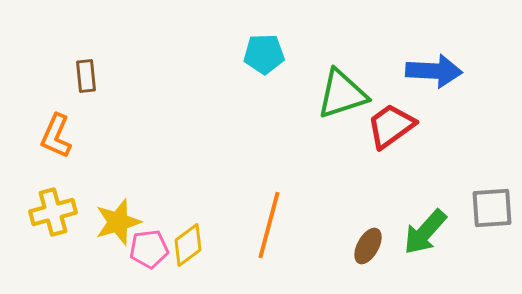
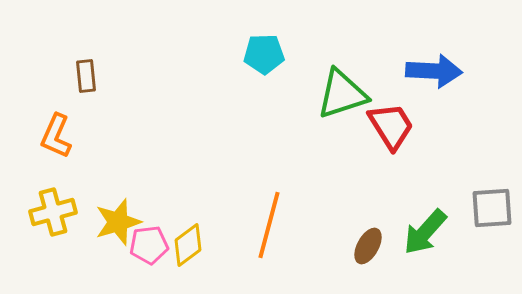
red trapezoid: rotated 94 degrees clockwise
pink pentagon: moved 4 px up
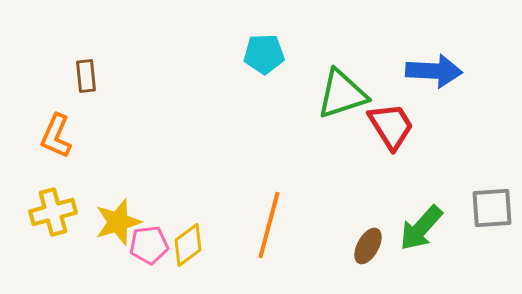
green arrow: moved 4 px left, 4 px up
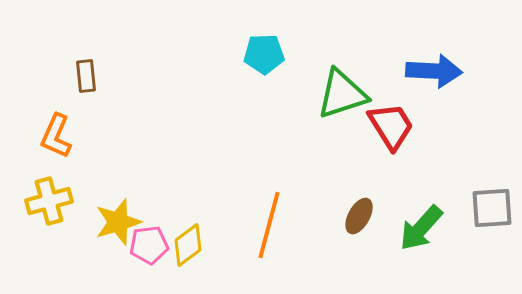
yellow cross: moved 4 px left, 11 px up
brown ellipse: moved 9 px left, 30 px up
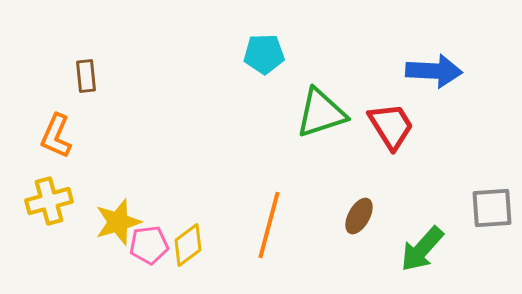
green triangle: moved 21 px left, 19 px down
green arrow: moved 1 px right, 21 px down
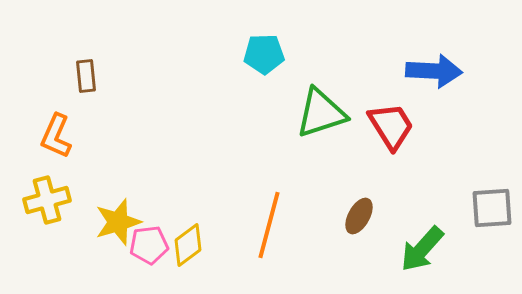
yellow cross: moved 2 px left, 1 px up
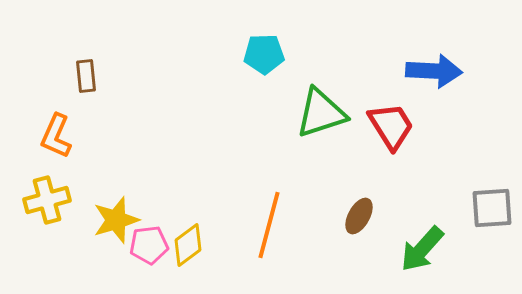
yellow star: moved 2 px left, 2 px up
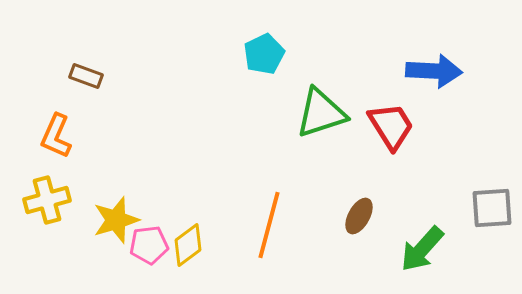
cyan pentagon: rotated 24 degrees counterclockwise
brown rectangle: rotated 64 degrees counterclockwise
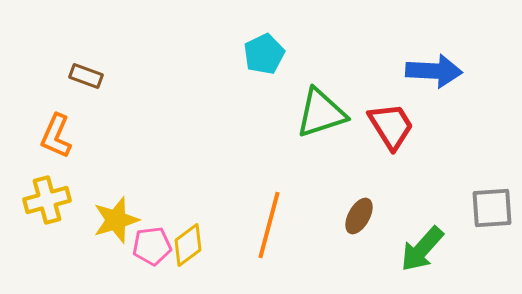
pink pentagon: moved 3 px right, 1 px down
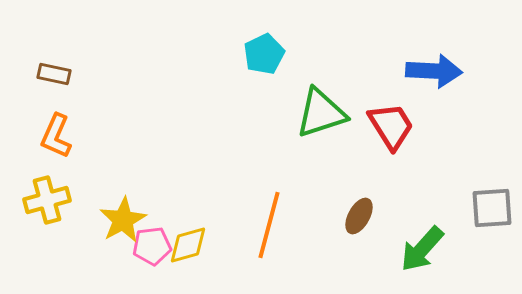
brown rectangle: moved 32 px left, 2 px up; rotated 8 degrees counterclockwise
yellow star: moved 7 px right; rotated 12 degrees counterclockwise
yellow diamond: rotated 21 degrees clockwise
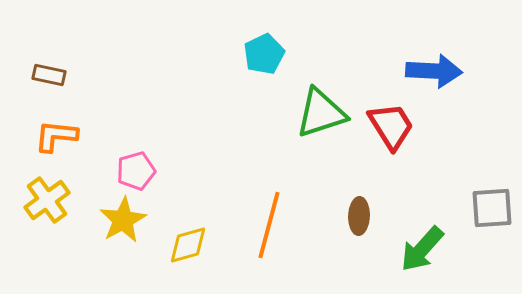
brown rectangle: moved 5 px left, 1 px down
orange L-shape: rotated 72 degrees clockwise
yellow cross: rotated 21 degrees counterclockwise
brown ellipse: rotated 27 degrees counterclockwise
pink pentagon: moved 16 px left, 75 px up; rotated 9 degrees counterclockwise
